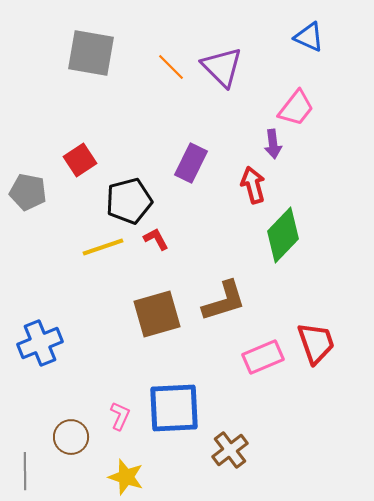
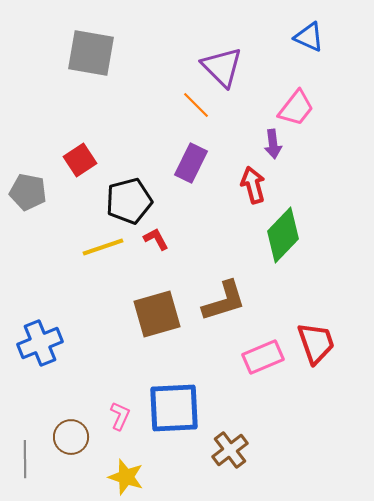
orange line: moved 25 px right, 38 px down
gray line: moved 12 px up
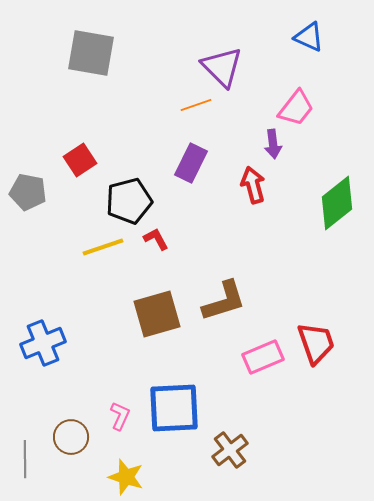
orange line: rotated 64 degrees counterclockwise
green diamond: moved 54 px right, 32 px up; rotated 8 degrees clockwise
blue cross: moved 3 px right
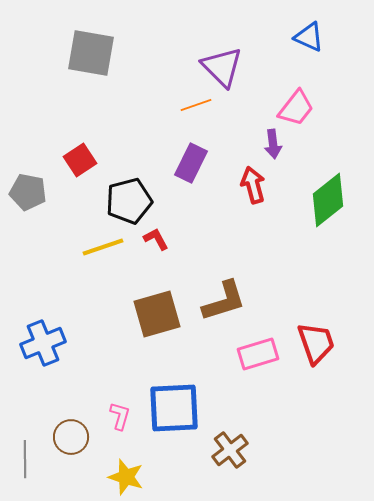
green diamond: moved 9 px left, 3 px up
pink rectangle: moved 5 px left, 3 px up; rotated 6 degrees clockwise
pink L-shape: rotated 8 degrees counterclockwise
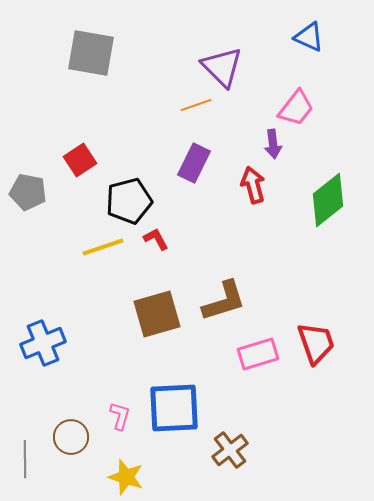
purple rectangle: moved 3 px right
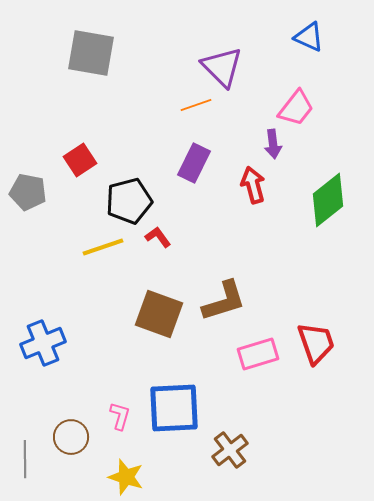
red L-shape: moved 2 px right, 2 px up; rotated 8 degrees counterclockwise
brown square: moved 2 px right; rotated 36 degrees clockwise
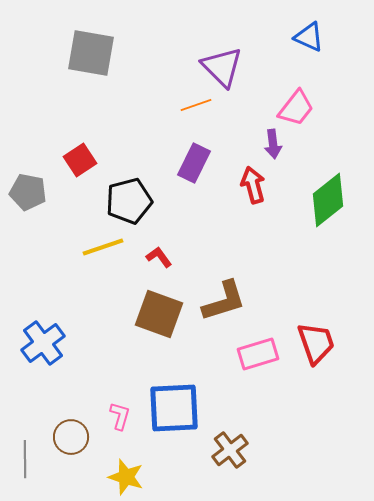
red L-shape: moved 1 px right, 20 px down
blue cross: rotated 15 degrees counterclockwise
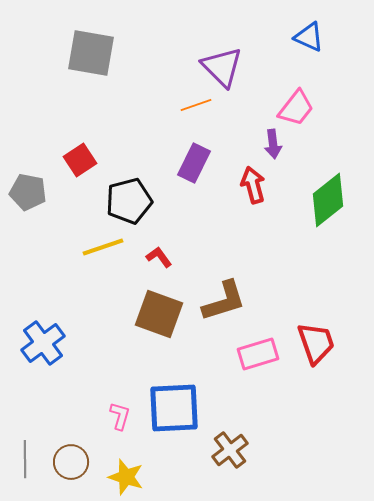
brown circle: moved 25 px down
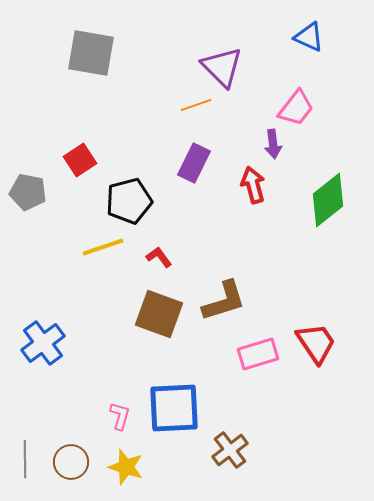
red trapezoid: rotated 15 degrees counterclockwise
yellow star: moved 10 px up
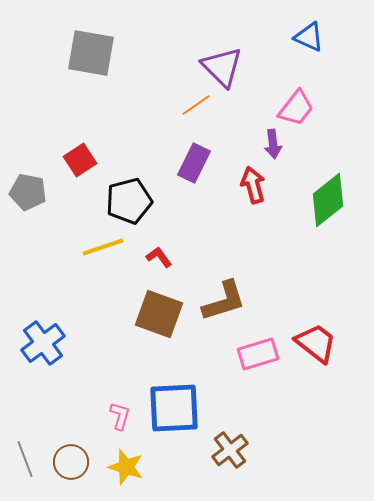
orange line: rotated 16 degrees counterclockwise
red trapezoid: rotated 18 degrees counterclockwise
gray line: rotated 21 degrees counterclockwise
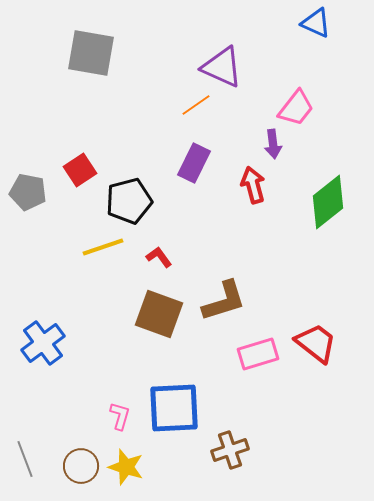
blue triangle: moved 7 px right, 14 px up
purple triangle: rotated 21 degrees counterclockwise
red square: moved 10 px down
green diamond: moved 2 px down
brown cross: rotated 18 degrees clockwise
brown circle: moved 10 px right, 4 px down
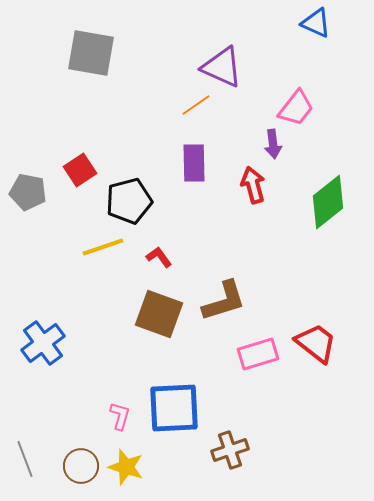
purple rectangle: rotated 27 degrees counterclockwise
